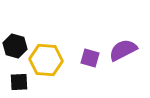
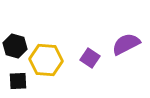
purple semicircle: moved 3 px right, 6 px up
purple square: rotated 18 degrees clockwise
black square: moved 1 px left, 1 px up
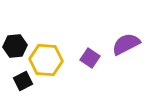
black hexagon: rotated 20 degrees counterclockwise
black square: moved 5 px right; rotated 24 degrees counterclockwise
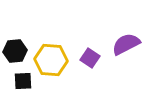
black hexagon: moved 5 px down
yellow hexagon: moved 5 px right
black square: rotated 24 degrees clockwise
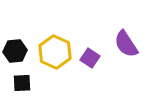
purple semicircle: rotated 96 degrees counterclockwise
yellow hexagon: moved 4 px right, 8 px up; rotated 20 degrees clockwise
black square: moved 1 px left, 2 px down
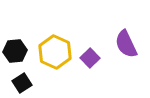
purple semicircle: rotated 8 degrees clockwise
purple square: rotated 12 degrees clockwise
black square: rotated 30 degrees counterclockwise
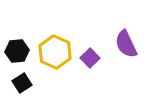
black hexagon: moved 2 px right
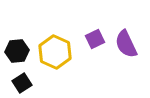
purple square: moved 5 px right, 19 px up; rotated 18 degrees clockwise
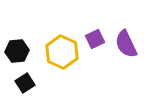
yellow hexagon: moved 7 px right
black square: moved 3 px right
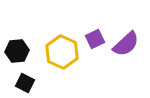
purple semicircle: rotated 108 degrees counterclockwise
black square: rotated 30 degrees counterclockwise
